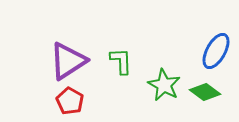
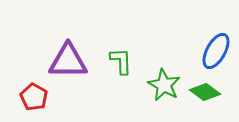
purple triangle: rotated 33 degrees clockwise
red pentagon: moved 36 px left, 4 px up
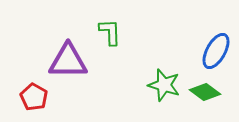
green L-shape: moved 11 px left, 29 px up
green star: rotated 12 degrees counterclockwise
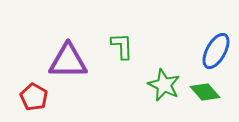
green L-shape: moved 12 px right, 14 px down
green star: rotated 8 degrees clockwise
green diamond: rotated 12 degrees clockwise
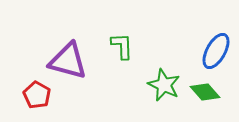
purple triangle: rotated 15 degrees clockwise
red pentagon: moved 3 px right, 2 px up
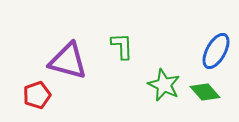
red pentagon: rotated 24 degrees clockwise
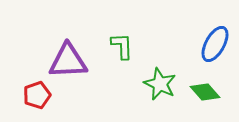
blue ellipse: moved 1 px left, 7 px up
purple triangle: rotated 18 degrees counterclockwise
green star: moved 4 px left, 1 px up
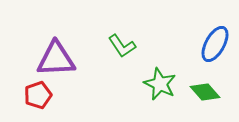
green L-shape: rotated 148 degrees clockwise
purple triangle: moved 12 px left, 2 px up
red pentagon: moved 1 px right
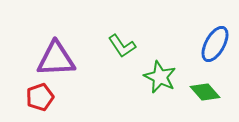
green star: moved 7 px up
red pentagon: moved 2 px right, 2 px down
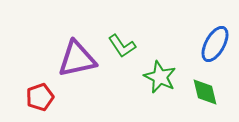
purple triangle: moved 21 px right; rotated 9 degrees counterclockwise
green diamond: rotated 28 degrees clockwise
